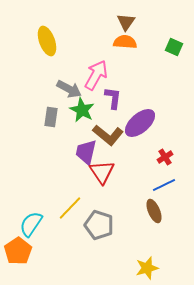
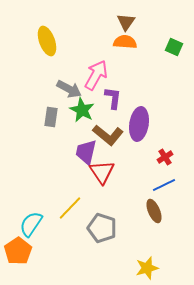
purple ellipse: moved 1 px left, 1 px down; rotated 40 degrees counterclockwise
gray pentagon: moved 3 px right, 3 px down
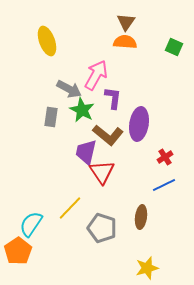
brown ellipse: moved 13 px left, 6 px down; rotated 30 degrees clockwise
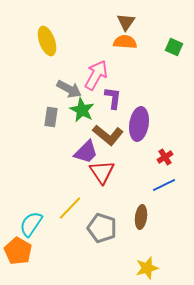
purple trapezoid: rotated 148 degrees counterclockwise
orange pentagon: rotated 8 degrees counterclockwise
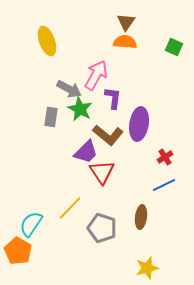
green star: moved 2 px left, 1 px up
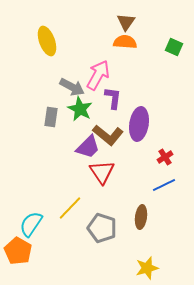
pink arrow: moved 2 px right
gray arrow: moved 3 px right, 2 px up
purple trapezoid: moved 2 px right, 5 px up
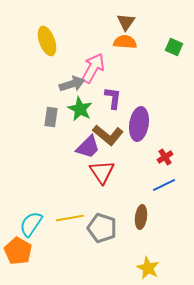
pink arrow: moved 5 px left, 7 px up
gray arrow: moved 3 px up; rotated 45 degrees counterclockwise
yellow line: moved 10 px down; rotated 36 degrees clockwise
yellow star: moved 1 px right; rotated 30 degrees counterclockwise
